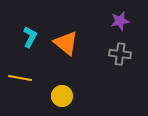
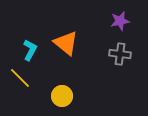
cyan L-shape: moved 13 px down
yellow line: rotated 35 degrees clockwise
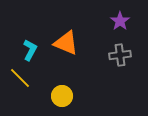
purple star: rotated 24 degrees counterclockwise
orange triangle: rotated 16 degrees counterclockwise
gray cross: moved 1 px down; rotated 15 degrees counterclockwise
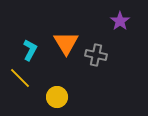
orange triangle: rotated 36 degrees clockwise
gray cross: moved 24 px left; rotated 20 degrees clockwise
yellow circle: moved 5 px left, 1 px down
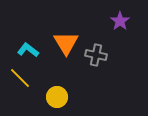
cyan L-shape: moved 2 px left; rotated 80 degrees counterclockwise
